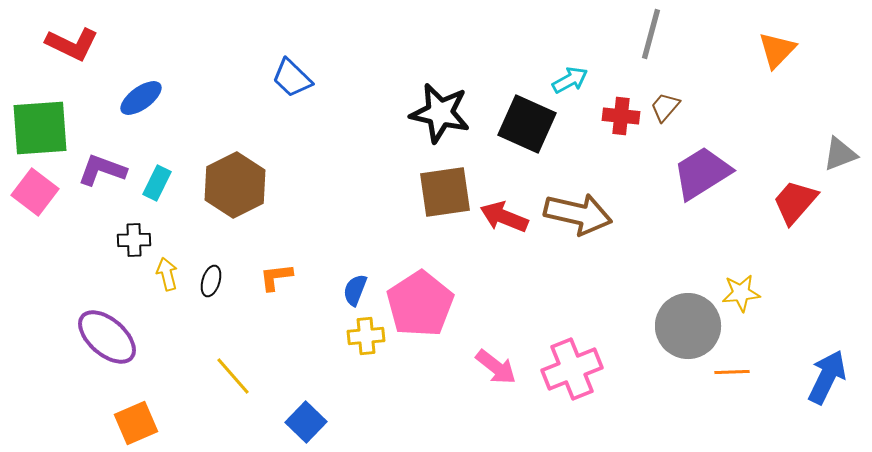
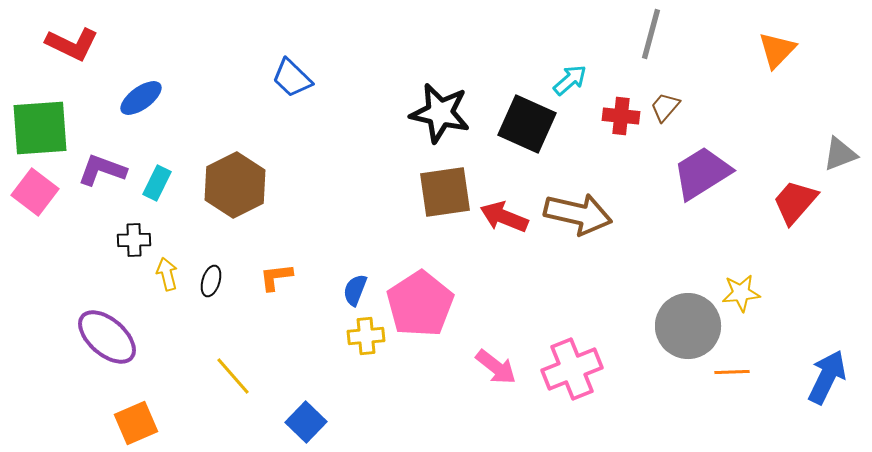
cyan arrow: rotated 12 degrees counterclockwise
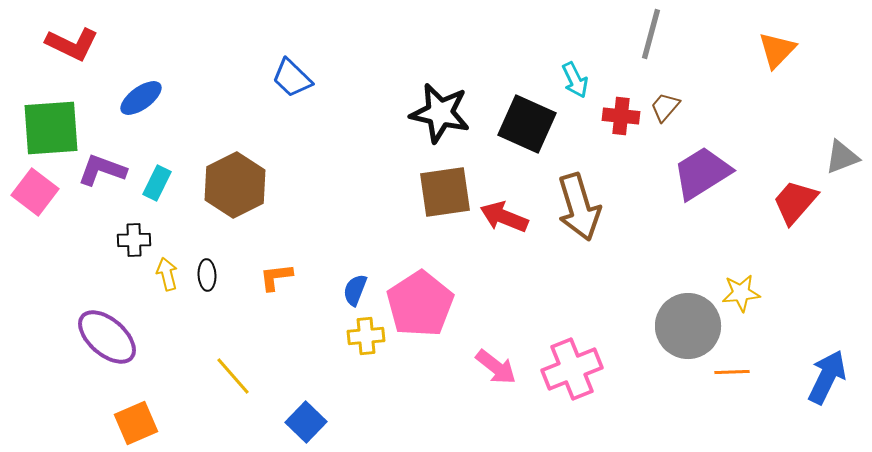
cyan arrow: moved 5 px right; rotated 105 degrees clockwise
green square: moved 11 px right
gray triangle: moved 2 px right, 3 px down
brown arrow: moved 1 px right, 7 px up; rotated 60 degrees clockwise
black ellipse: moved 4 px left, 6 px up; rotated 20 degrees counterclockwise
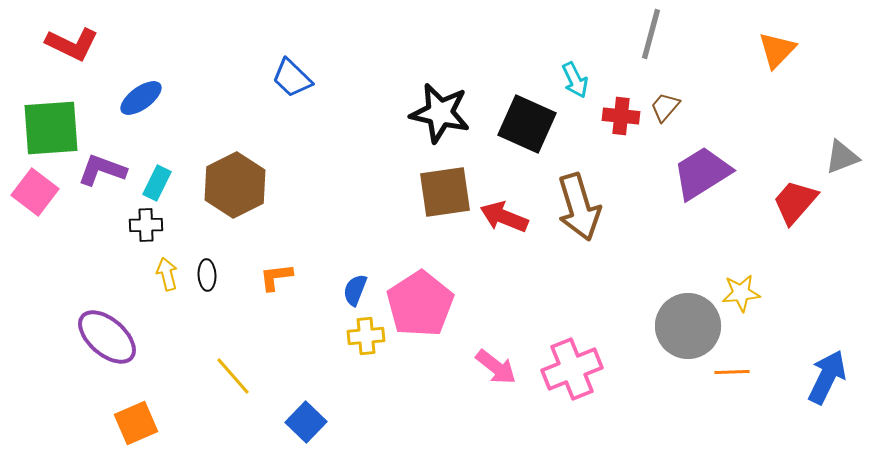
black cross: moved 12 px right, 15 px up
